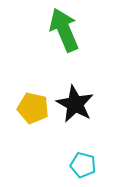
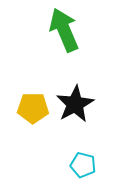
black star: rotated 15 degrees clockwise
yellow pentagon: rotated 12 degrees counterclockwise
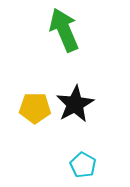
yellow pentagon: moved 2 px right
cyan pentagon: rotated 15 degrees clockwise
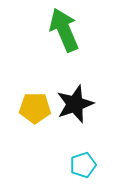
black star: rotated 9 degrees clockwise
cyan pentagon: rotated 25 degrees clockwise
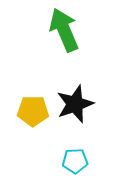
yellow pentagon: moved 2 px left, 3 px down
cyan pentagon: moved 8 px left, 4 px up; rotated 15 degrees clockwise
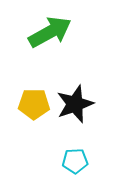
green arrow: moved 14 px left, 2 px down; rotated 84 degrees clockwise
yellow pentagon: moved 1 px right, 7 px up
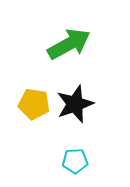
green arrow: moved 19 px right, 12 px down
yellow pentagon: rotated 8 degrees clockwise
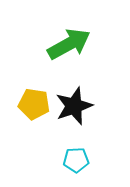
black star: moved 1 px left, 2 px down
cyan pentagon: moved 1 px right, 1 px up
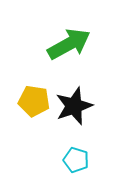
yellow pentagon: moved 3 px up
cyan pentagon: rotated 20 degrees clockwise
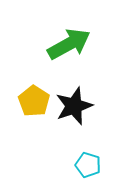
yellow pentagon: rotated 24 degrees clockwise
cyan pentagon: moved 12 px right, 5 px down
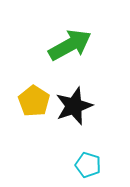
green arrow: moved 1 px right, 1 px down
